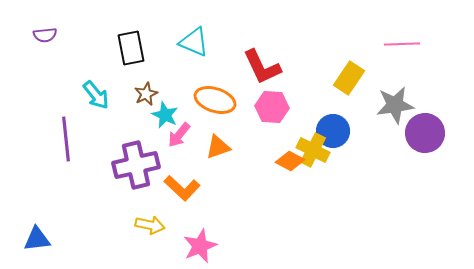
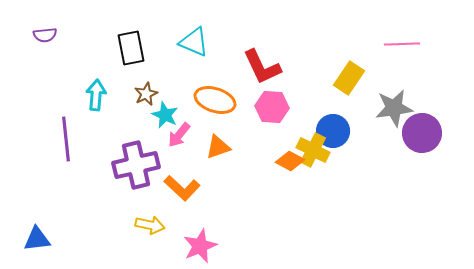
cyan arrow: rotated 136 degrees counterclockwise
gray star: moved 1 px left, 3 px down
purple circle: moved 3 px left
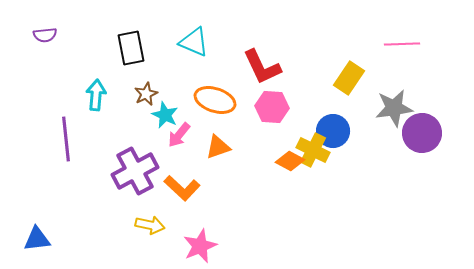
purple cross: moved 1 px left, 6 px down; rotated 15 degrees counterclockwise
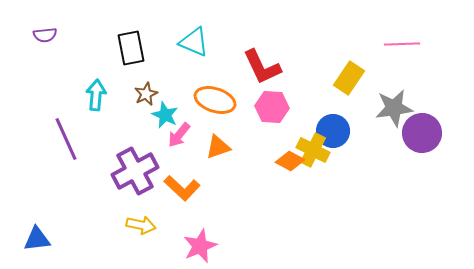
purple line: rotated 18 degrees counterclockwise
yellow arrow: moved 9 px left
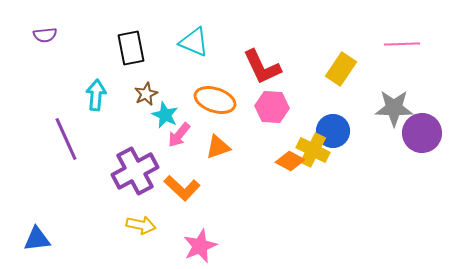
yellow rectangle: moved 8 px left, 9 px up
gray star: rotated 9 degrees clockwise
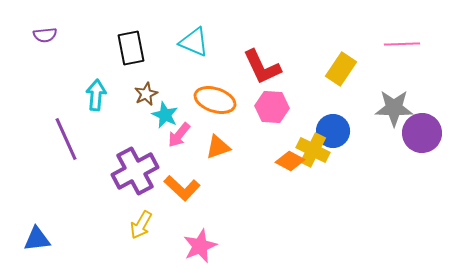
yellow arrow: rotated 108 degrees clockwise
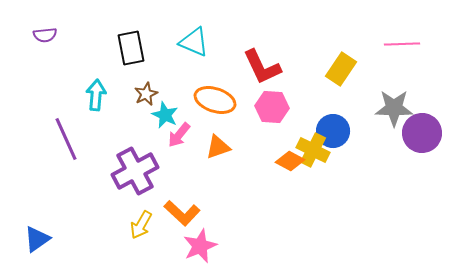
orange L-shape: moved 25 px down
blue triangle: rotated 28 degrees counterclockwise
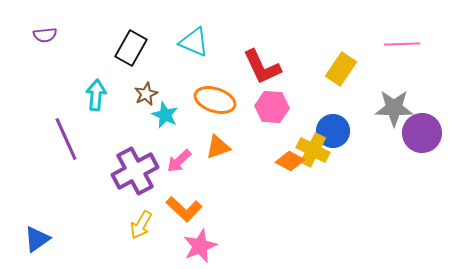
black rectangle: rotated 40 degrees clockwise
pink arrow: moved 26 px down; rotated 8 degrees clockwise
orange L-shape: moved 2 px right, 4 px up
